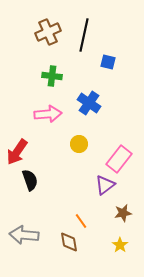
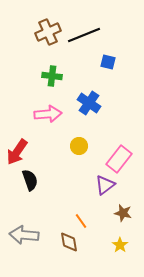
black line: rotated 56 degrees clockwise
yellow circle: moved 2 px down
brown star: rotated 24 degrees clockwise
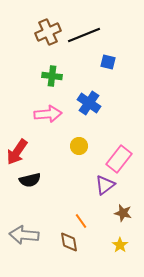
black semicircle: rotated 95 degrees clockwise
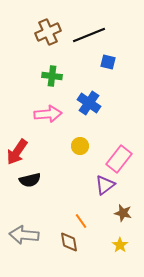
black line: moved 5 px right
yellow circle: moved 1 px right
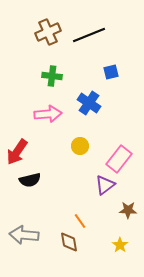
blue square: moved 3 px right, 10 px down; rotated 28 degrees counterclockwise
brown star: moved 5 px right, 3 px up; rotated 12 degrees counterclockwise
orange line: moved 1 px left
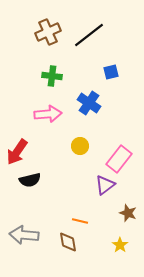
black line: rotated 16 degrees counterclockwise
brown star: moved 3 px down; rotated 18 degrees clockwise
orange line: rotated 42 degrees counterclockwise
brown diamond: moved 1 px left
